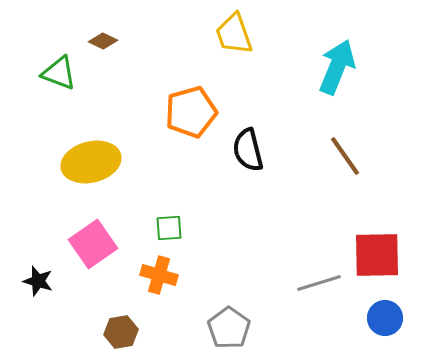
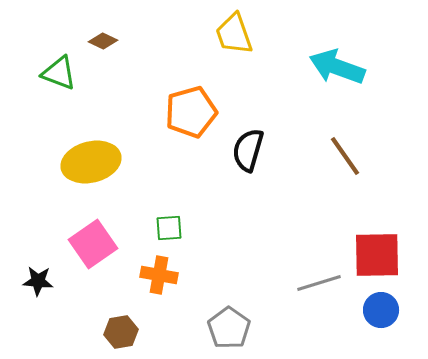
cyan arrow: rotated 92 degrees counterclockwise
black semicircle: rotated 30 degrees clockwise
orange cross: rotated 6 degrees counterclockwise
black star: rotated 12 degrees counterclockwise
blue circle: moved 4 px left, 8 px up
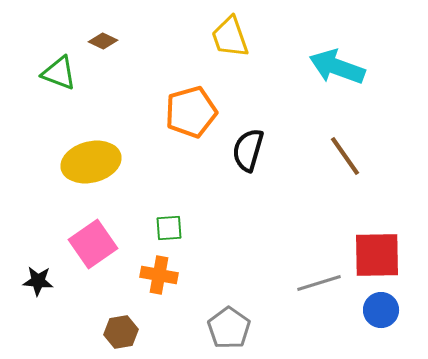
yellow trapezoid: moved 4 px left, 3 px down
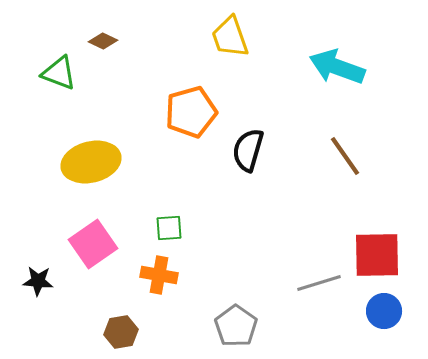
blue circle: moved 3 px right, 1 px down
gray pentagon: moved 7 px right, 2 px up
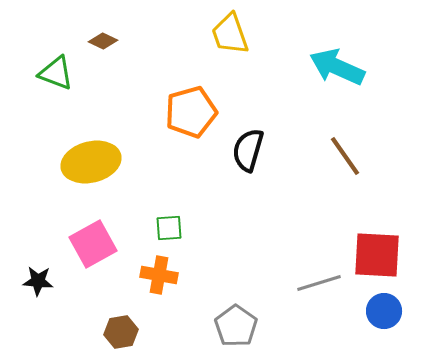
yellow trapezoid: moved 3 px up
cyan arrow: rotated 4 degrees clockwise
green triangle: moved 3 px left
pink square: rotated 6 degrees clockwise
red square: rotated 4 degrees clockwise
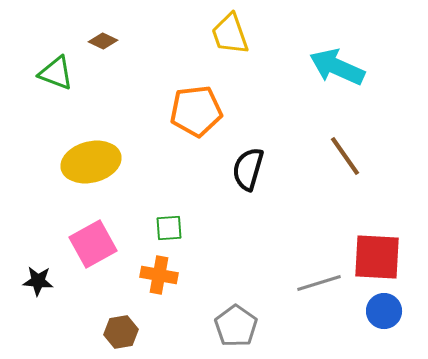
orange pentagon: moved 5 px right, 1 px up; rotated 9 degrees clockwise
black semicircle: moved 19 px down
red square: moved 2 px down
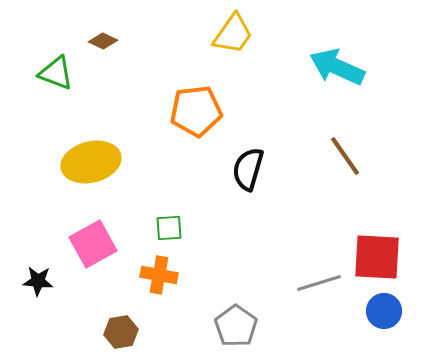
yellow trapezoid: moved 3 px right; rotated 126 degrees counterclockwise
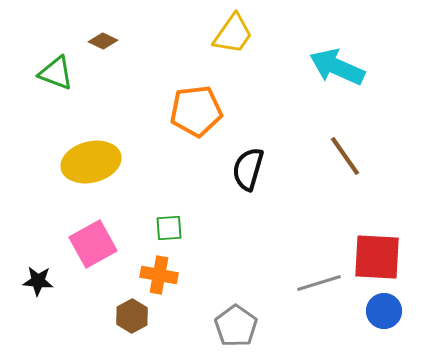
brown hexagon: moved 11 px right, 16 px up; rotated 20 degrees counterclockwise
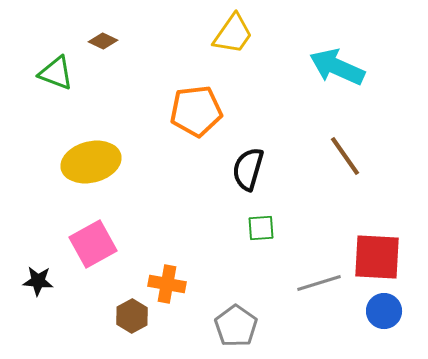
green square: moved 92 px right
orange cross: moved 8 px right, 9 px down
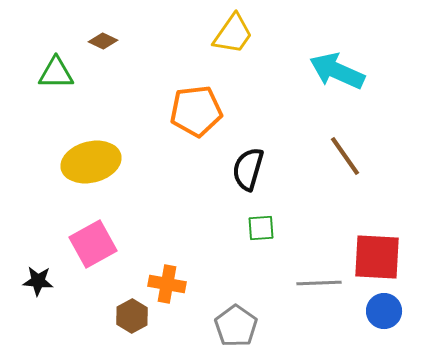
cyan arrow: moved 4 px down
green triangle: rotated 21 degrees counterclockwise
gray line: rotated 15 degrees clockwise
